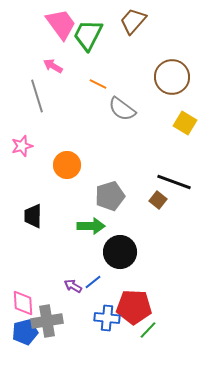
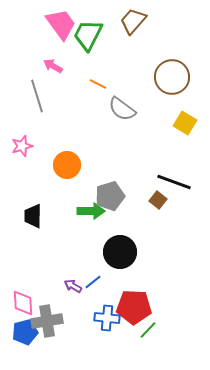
green arrow: moved 15 px up
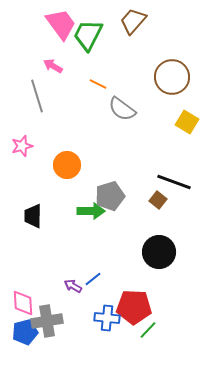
yellow square: moved 2 px right, 1 px up
black circle: moved 39 px right
blue line: moved 3 px up
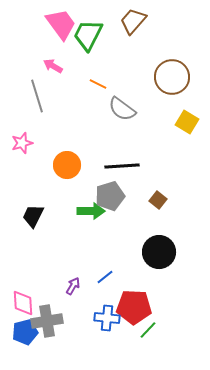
pink star: moved 3 px up
black line: moved 52 px left, 16 px up; rotated 24 degrees counterclockwise
black trapezoid: rotated 25 degrees clockwise
blue line: moved 12 px right, 2 px up
purple arrow: rotated 90 degrees clockwise
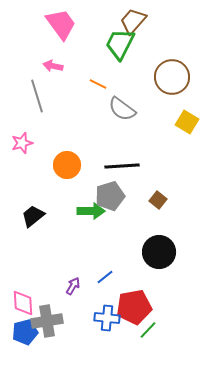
green trapezoid: moved 32 px right, 9 px down
pink arrow: rotated 18 degrees counterclockwise
black trapezoid: rotated 25 degrees clockwise
red pentagon: rotated 12 degrees counterclockwise
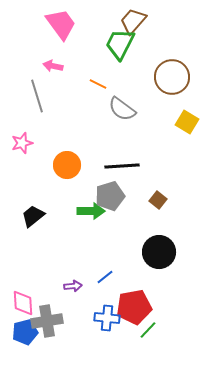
purple arrow: rotated 54 degrees clockwise
